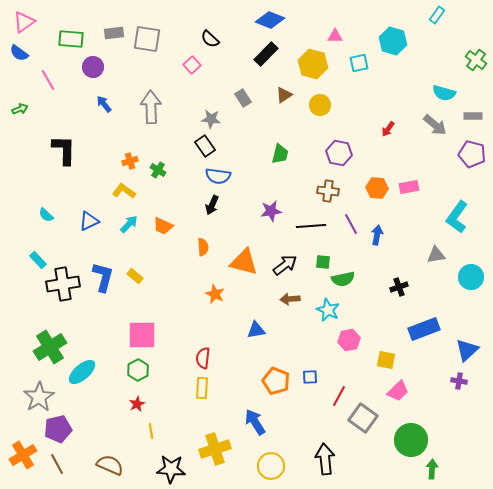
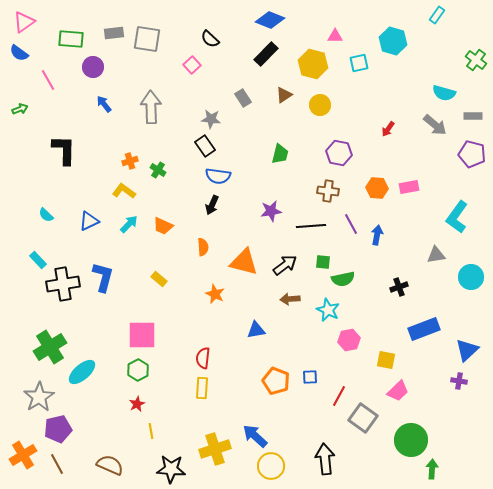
yellow rectangle at (135, 276): moved 24 px right, 3 px down
blue arrow at (255, 422): moved 14 px down; rotated 16 degrees counterclockwise
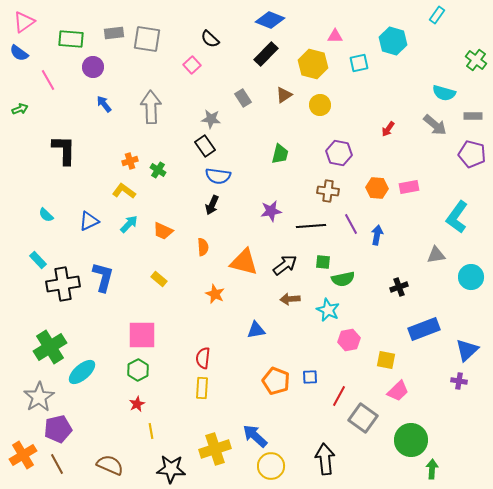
orange trapezoid at (163, 226): moved 5 px down
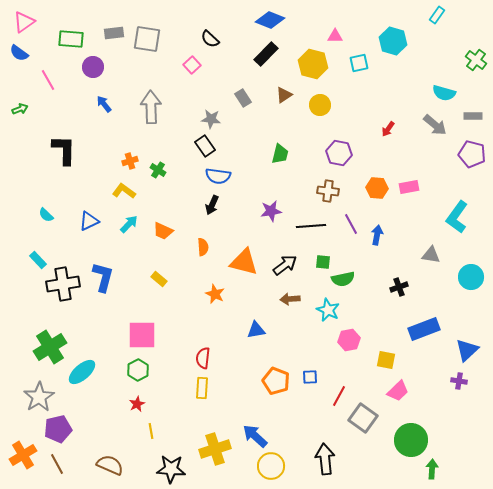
gray triangle at (436, 255): moved 5 px left; rotated 18 degrees clockwise
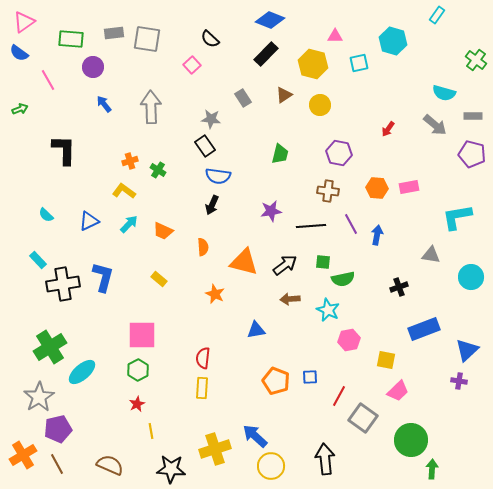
cyan L-shape at (457, 217): rotated 44 degrees clockwise
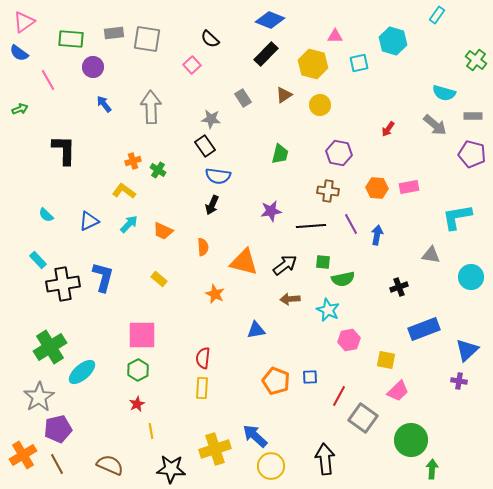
orange cross at (130, 161): moved 3 px right
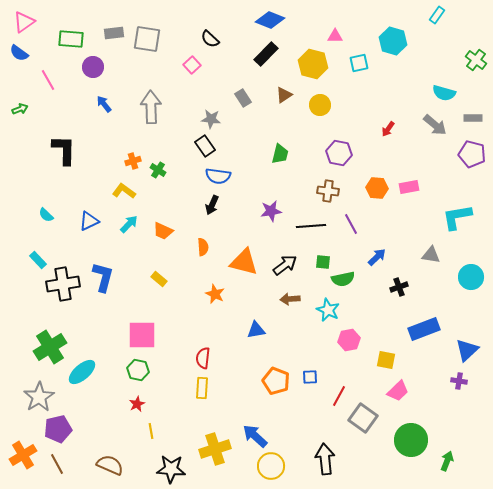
gray rectangle at (473, 116): moved 2 px down
blue arrow at (377, 235): moved 22 px down; rotated 36 degrees clockwise
green hexagon at (138, 370): rotated 20 degrees counterclockwise
green arrow at (432, 469): moved 15 px right, 8 px up; rotated 18 degrees clockwise
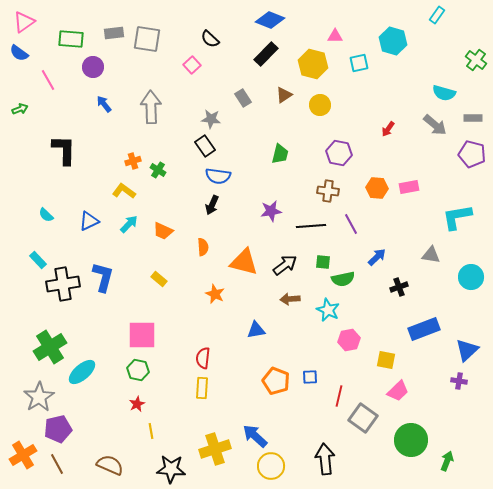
red line at (339, 396): rotated 15 degrees counterclockwise
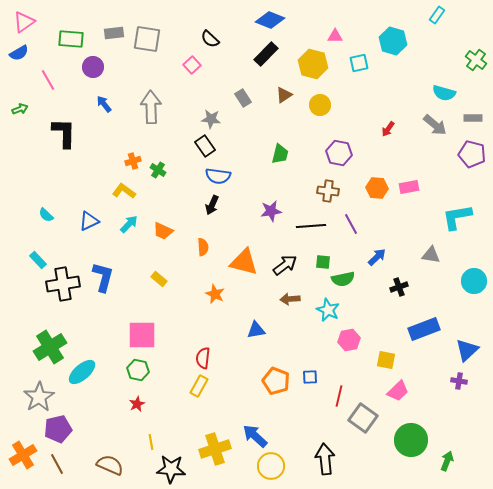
blue semicircle at (19, 53): rotated 66 degrees counterclockwise
black L-shape at (64, 150): moved 17 px up
cyan circle at (471, 277): moved 3 px right, 4 px down
yellow rectangle at (202, 388): moved 3 px left, 2 px up; rotated 25 degrees clockwise
yellow line at (151, 431): moved 11 px down
